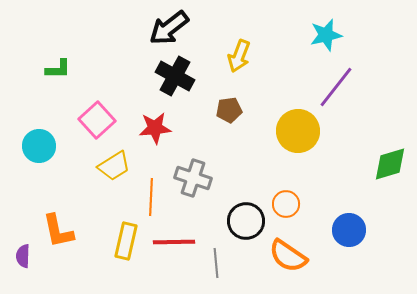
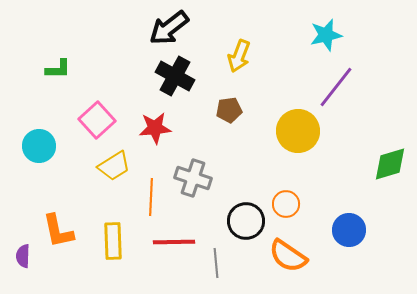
yellow rectangle: moved 13 px left; rotated 15 degrees counterclockwise
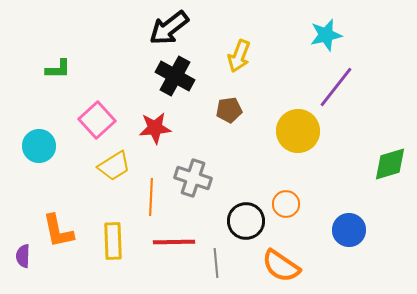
orange semicircle: moved 7 px left, 10 px down
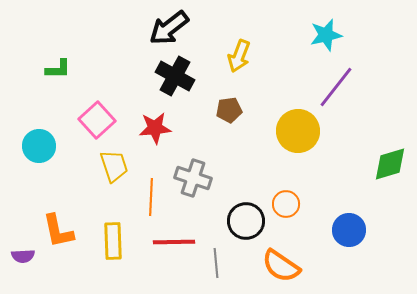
yellow trapezoid: rotated 76 degrees counterclockwise
purple semicircle: rotated 95 degrees counterclockwise
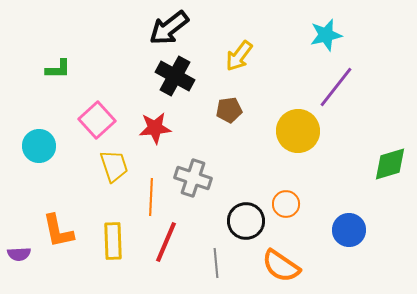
yellow arrow: rotated 16 degrees clockwise
red line: moved 8 px left; rotated 66 degrees counterclockwise
purple semicircle: moved 4 px left, 2 px up
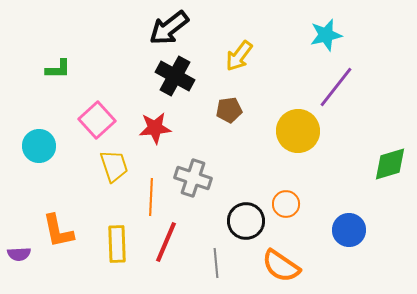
yellow rectangle: moved 4 px right, 3 px down
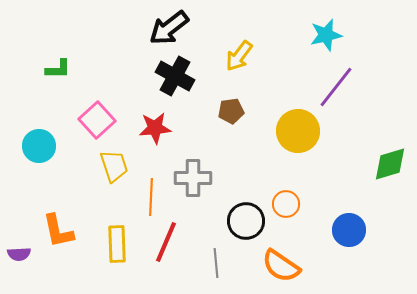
brown pentagon: moved 2 px right, 1 px down
gray cross: rotated 18 degrees counterclockwise
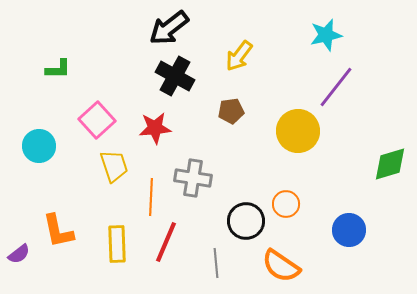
gray cross: rotated 9 degrees clockwise
purple semicircle: rotated 35 degrees counterclockwise
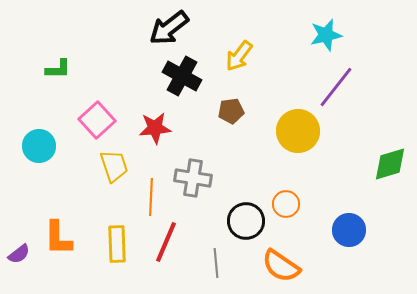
black cross: moved 7 px right
orange L-shape: moved 7 px down; rotated 12 degrees clockwise
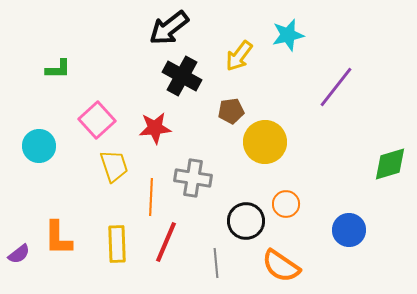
cyan star: moved 38 px left
yellow circle: moved 33 px left, 11 px down
